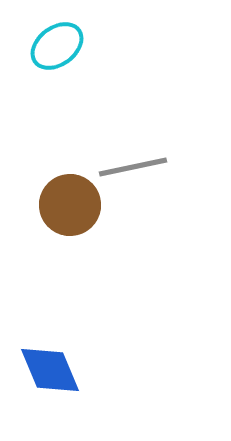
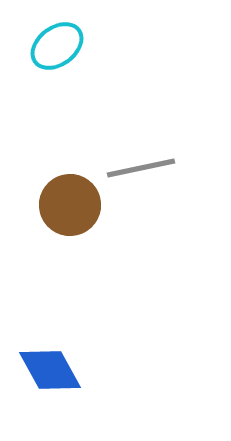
gray line: moved 8 px right, 1 px down
blue diamond: rotated 6 degrees counterclockwise
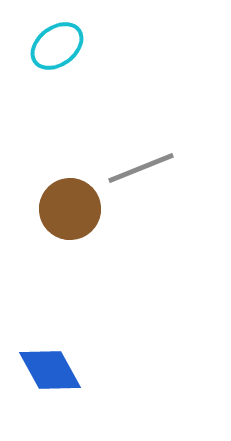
gray line: rotated 10 degrees counterclockwise
brown circle: moved 4 px down
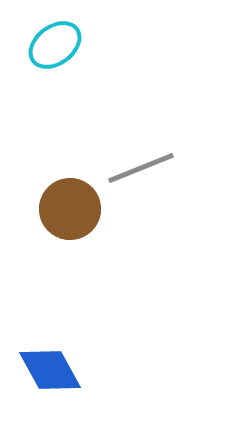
cyan ellipse: moved 2 px left, 1 px up
